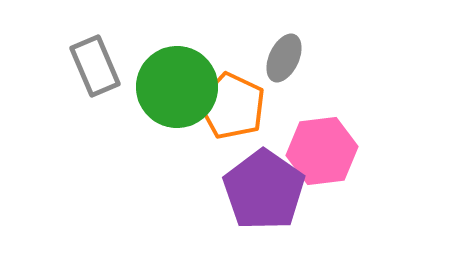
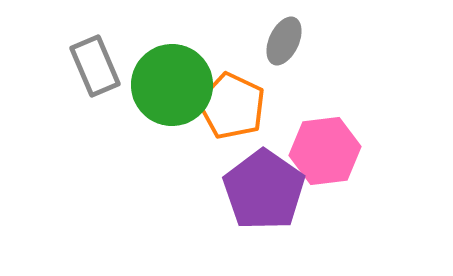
gray ellipse: moved 17 px up
green circle: moved 5 px left, 2 px up
pink hexagon: moved 3 px right
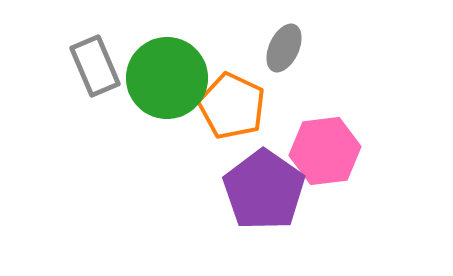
gray ellipse: moved 7 px down
green circle: moved 5 px left, 7 px up
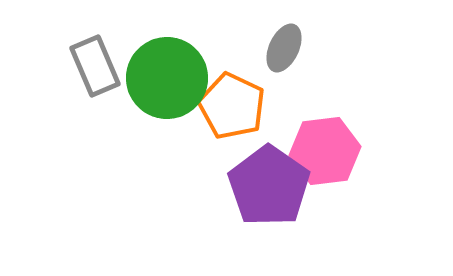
purple pentagon: moved 5 px right, 4 px up
